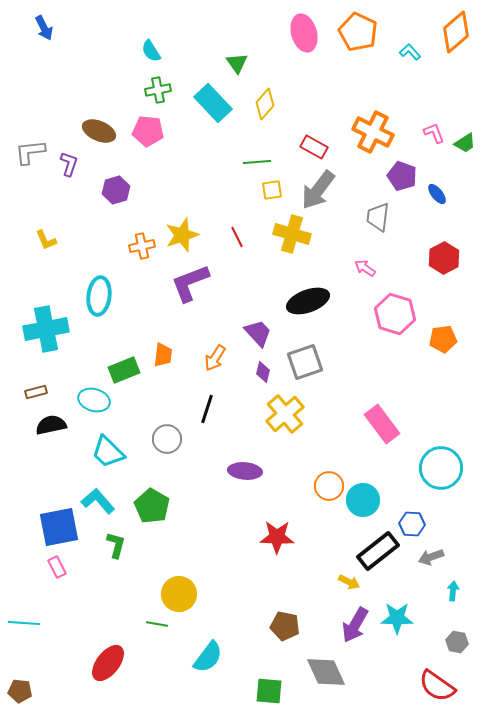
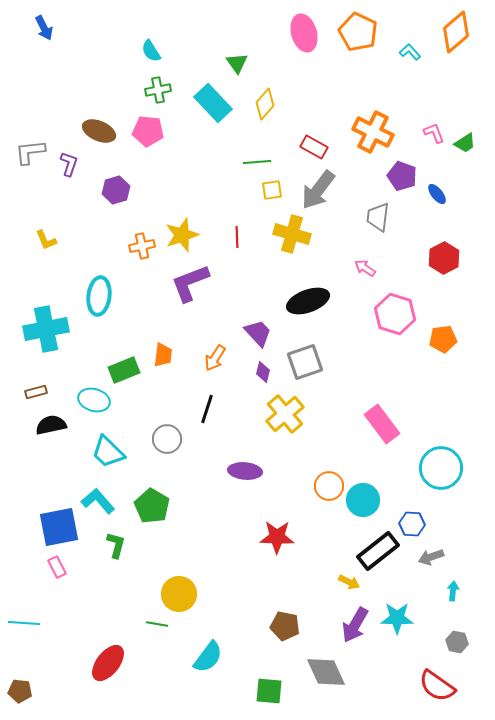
red line at (237, 237): rotated 25 degrees clockwise
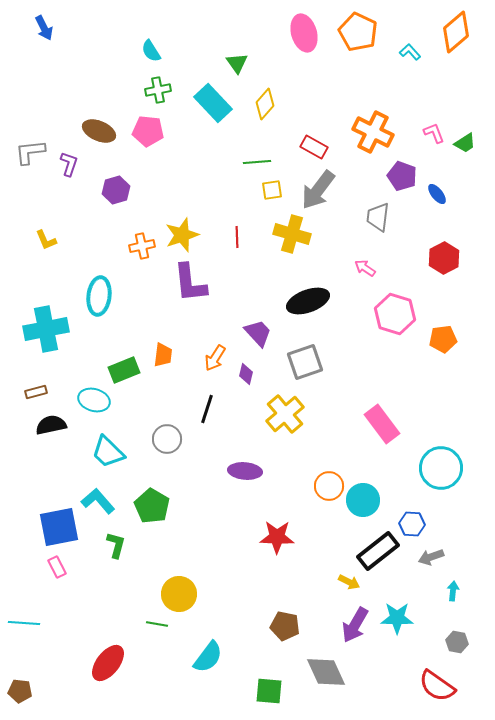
purple L-shape at (190, 283): rotated 75 degrees counterclockwise
purple diamond at (263, 372): moved 17 px left, 2 px down
